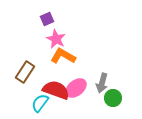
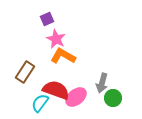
pink ellipse: moved 9 px down
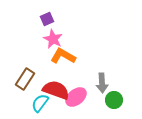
pink star: moved 3 px left
brown rectangle: moved 7 px down
gray arrow: rotated 18 degrees counterclockwise
green circle: moved 1 px right, 2 px down
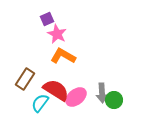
pink star: moved 4 px right, 5 px up
gray arrow: moved 10 px down
red semicircle: rotated 12 degrees clockwise
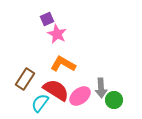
orange L-shape: moved 8 px down
gray arrow: moved 1 px left, 5 px up
pink ellipse: moved 4 px right, 1 px up
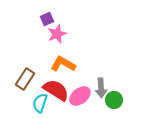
pink star: rotated 24 degrees clockwise
cyan semicircle: rotated 18 degrees counterclockwise
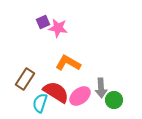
purple square: moved 4 px left, 3 px down
pink star: moved 1 px right, 6 px up; rotated 30 degrees clockwise
orange L-shape: moved 5 px right, 1 px up
red semicircle: moved 2 px down
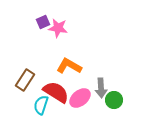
orange L-shape: moved 1 px right, 3 px down
brown rectangle: moved 1 px down
pink ellipse: moved 2 px down
cyan semicircle: moved 1 px right, 2 px down
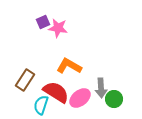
green circle: moved 1 px up
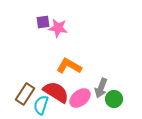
purple square: rotated 16 degrees clockwise
brown rectangle: moved 14 px down
gray arrow: rotated 24 degrees clockwise
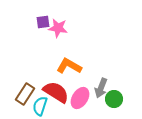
pink ellipse: rotated 20 degrees counterclockwise
cyan semicircle: moved 1 px left, 1 px down
